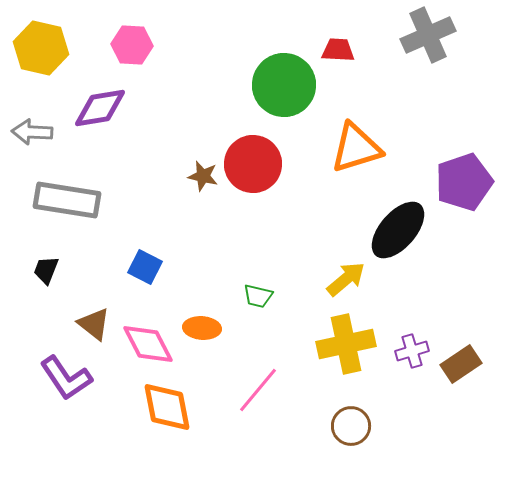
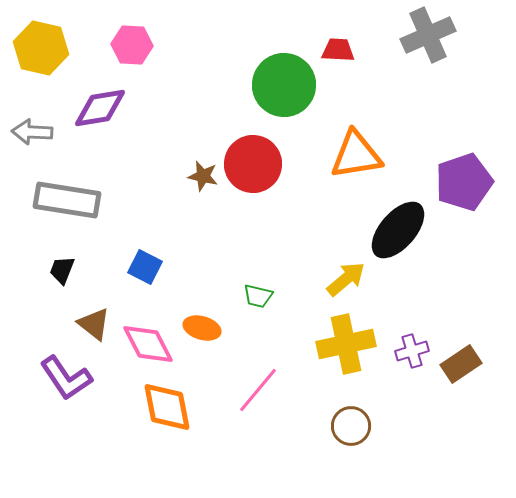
orange triangle: moved 7 px down; rotated 8 degrees clockwise
black trapezoid: moved 16 px right
orange ellipse: rotated 12 degrees clockwise
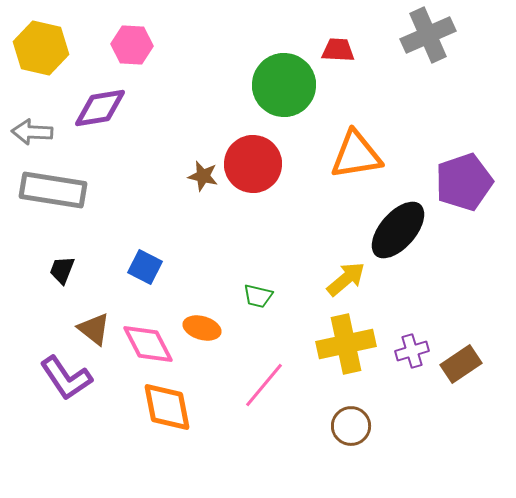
gray rectangle: moved 14 px left, 10 px up
brown triangle: moved 5 px down
pink line: moved 6 px right, 5 px up
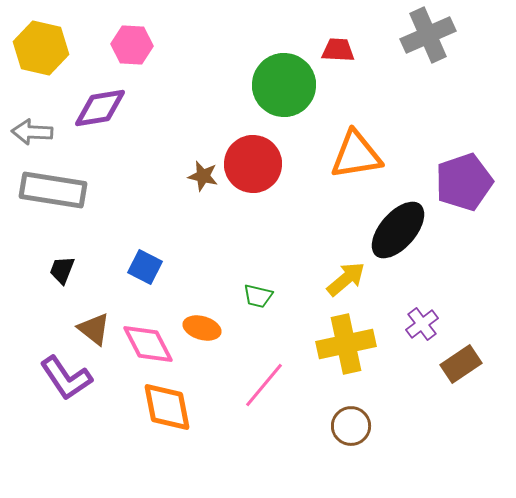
purple cross: moved 10 px right, 27 px up; rotated 20 degrees counterclockwise
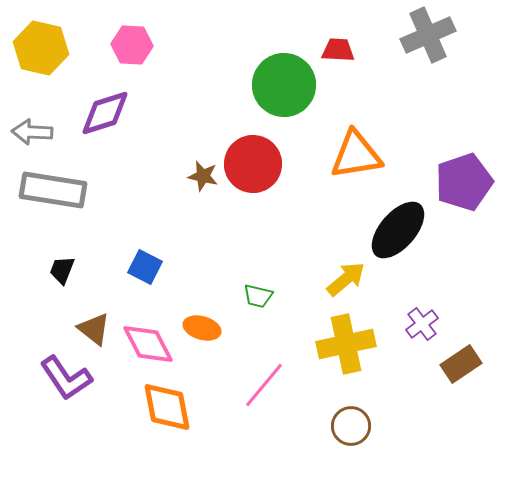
purple diamond: moved 5 px right, 5 px down; rotated 8 degrees counterclockwise
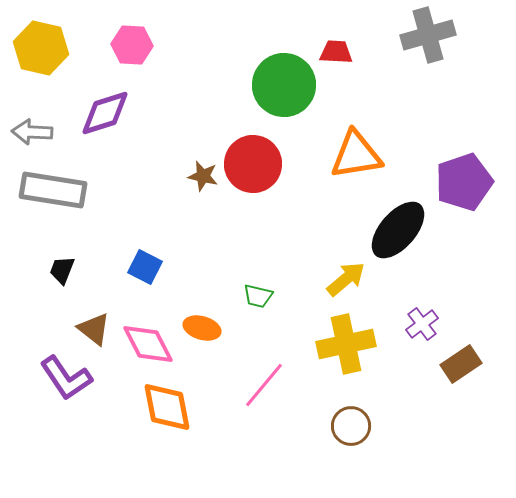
gray cross: rotated 8 degrees clockwise
red trapezoid: moved 2 px left, 2 px down
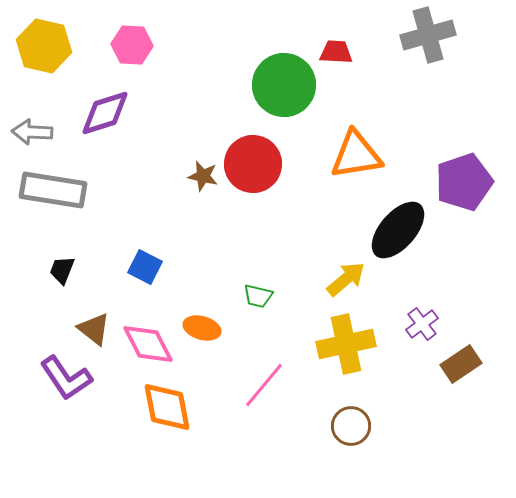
yellow hexagon: moved 3 px right, 2 px up
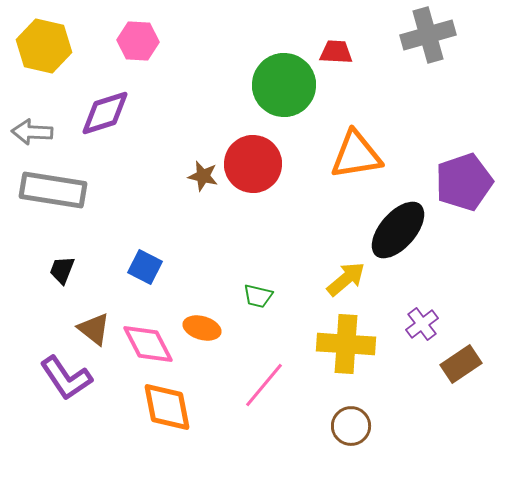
pink hexagon: moved 6 px right, 4 px up
yellow cross: rotated 16 degrees clockwise
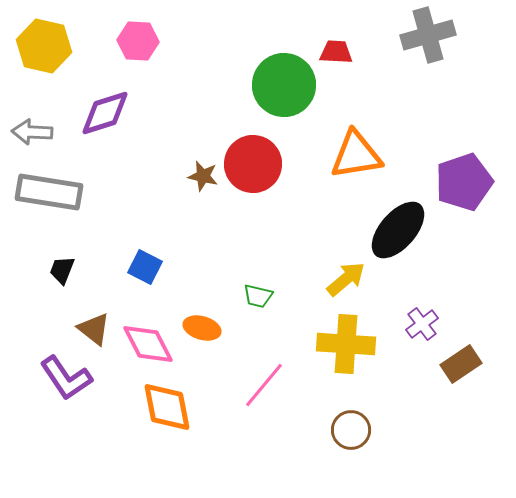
gray rectangle: moved 4 px left, 2 px down
brown circle: moved 4 px down
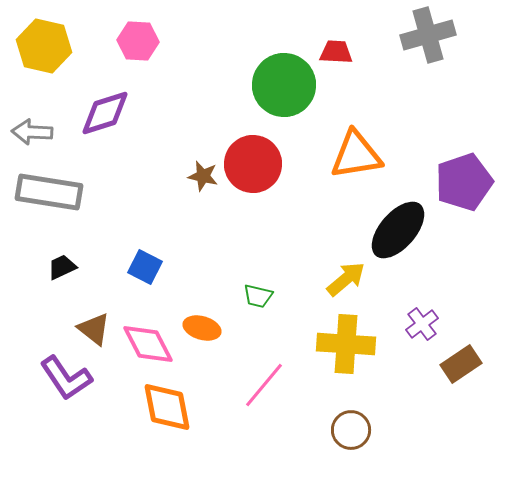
black trapezoid: moved 3 px up; rotated 44 degrees clockwise
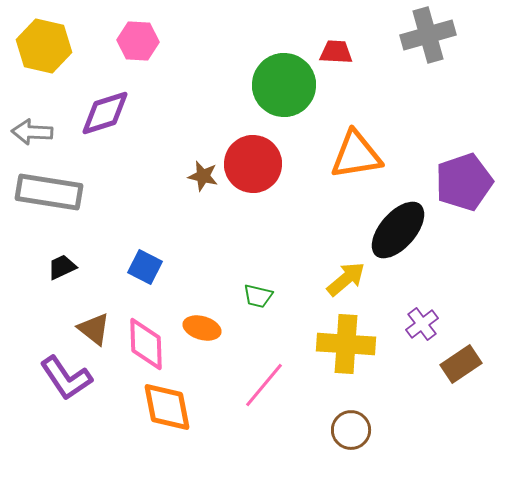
pink diamond: moved 2 px left; rotated 26 degrees clockwise
